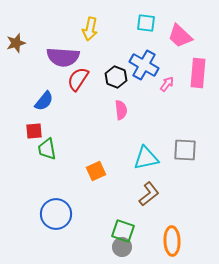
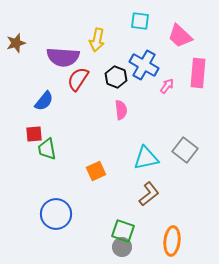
cyan square: moved 6 px left, 2 px up
yellow arrow: moved 7 px right, 11 px down
pink arrow: moved 2 px down
red square: moved 3 px down
gray square: rotated 35 degrees clockwise
orange ellipse: rotated 8 degrees clockwise
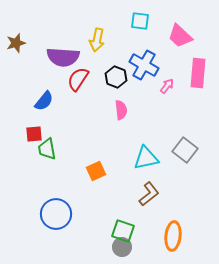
orange ellipse: moved 1 px right, 5 px up
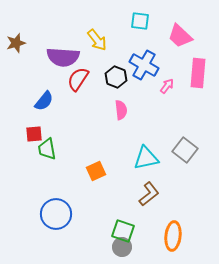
yellow arrow: rotated 50 degrees counterclockwise
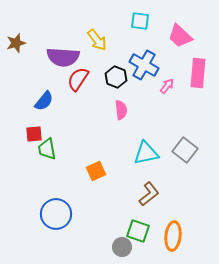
cyan triangle: moved 5 px up
green square: moved 15 px right
